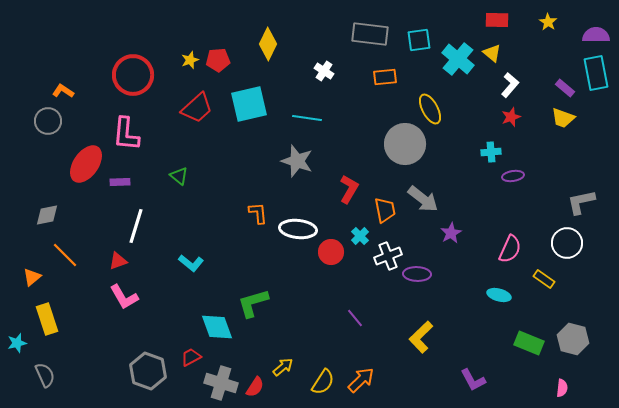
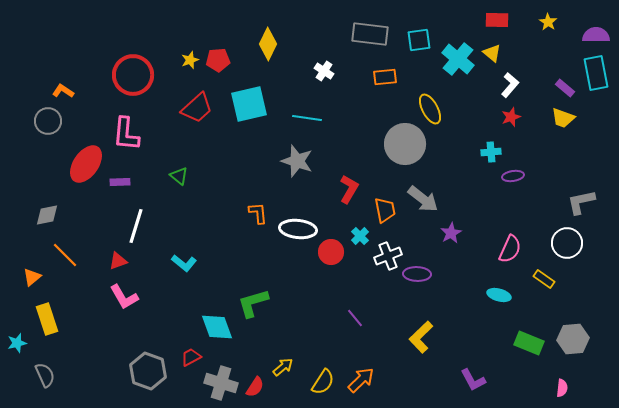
cyan L-shape at (191, 263): moved 7 px left
gray hexagon at (573, 339): rotated 20 degrees counterclockwise
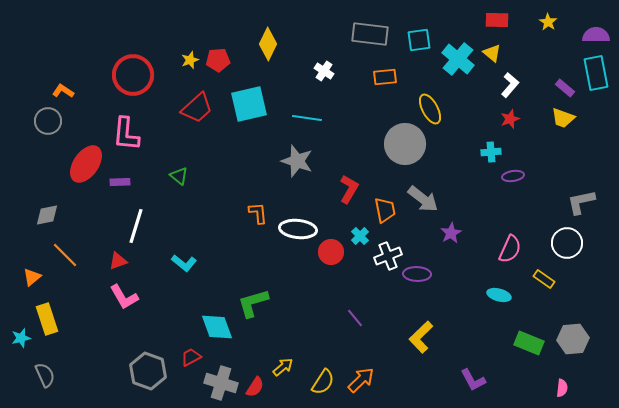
red star at (511, 117): moved 1 px left, 2 px down
cyan star at (17, 343): moved 4 px right, 5 px up
